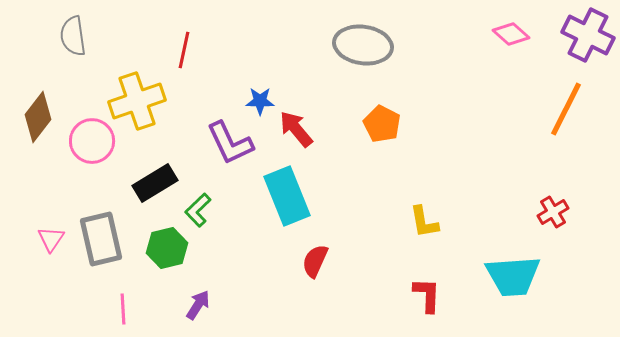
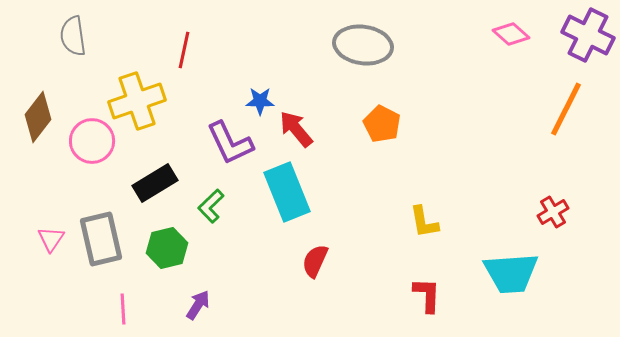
cyan rectangle: moved 4 px up
green L-shape: moved 13 px right, 4 px up
cyan trapezoid: moved 2 px left, 3 px up
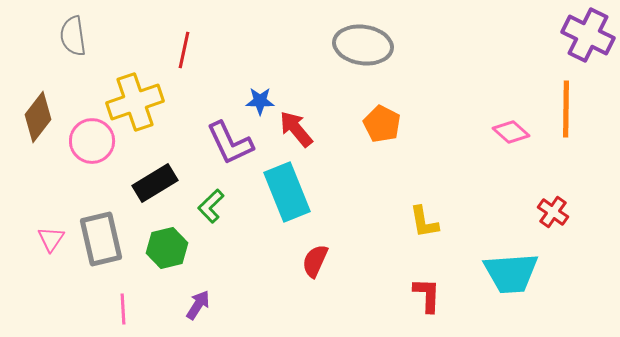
pink diamond: moved 98 px down
yellow cross: moved 2 px left, 1 px down
orange line: rotated 26 degrees counterclockwise
red cross: rotated 24 degrees counterclockwise
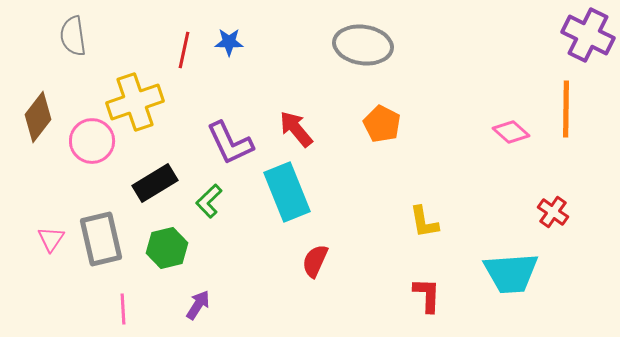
blue star: moved 31 px left, 59 px up
green L-shape: moved 2 px left, 5 px up
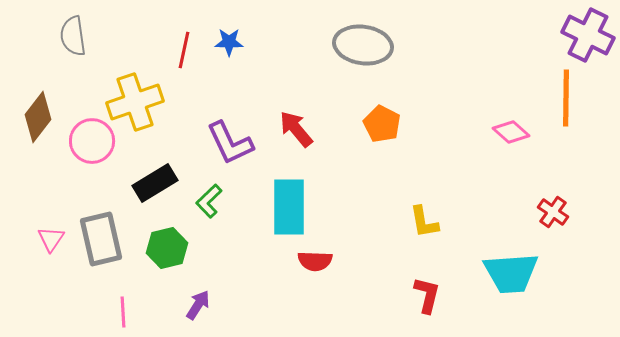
orange line: moved 11 px up
cyan rectangle: moved 2 px right, 15 px down; rotated 22 degrees clockwise
red semicircle: rotated 112 degrees counterclockwise
red L-shape: rotated 12 degrees clockwise
pink line: moved 3 px down
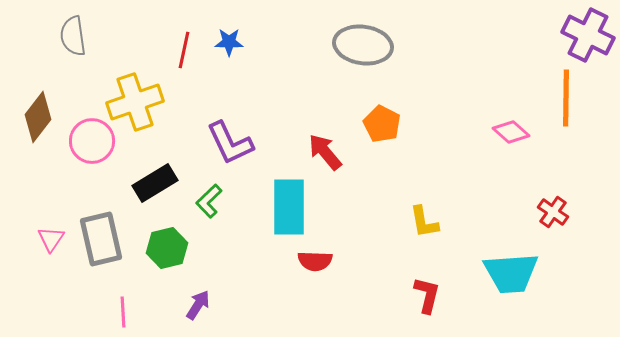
red arrow: moved 29 px right, 23 px down
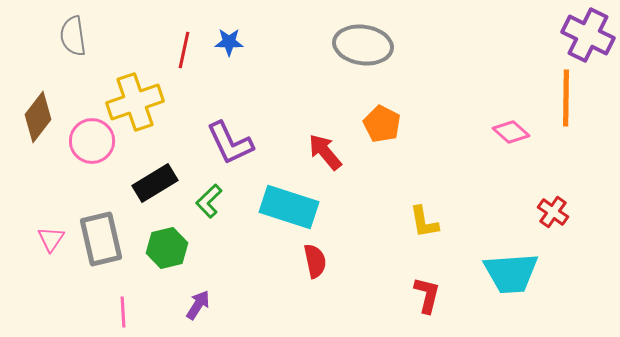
cyan rectangle: rotated 72 degrees counterclockwise
red semicircle: rotated 104 degrees counterclockwise
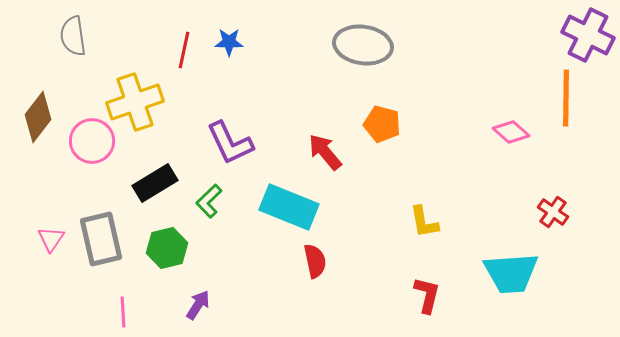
orange pentagon: rotated 12 degrees counterclockwise
cyan rectangle: rotated 4 degrees clockwise
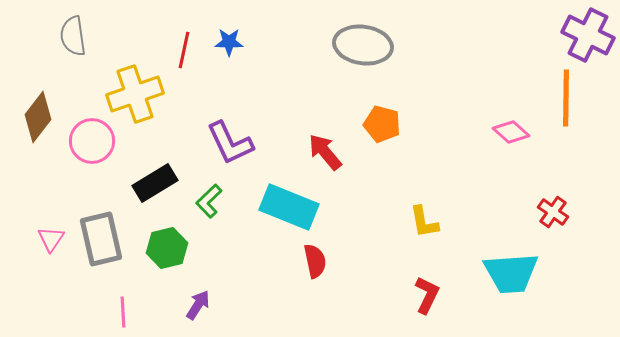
yellow cross: moved 8 px up
red L-shape: rotated 12 degrees clockwise
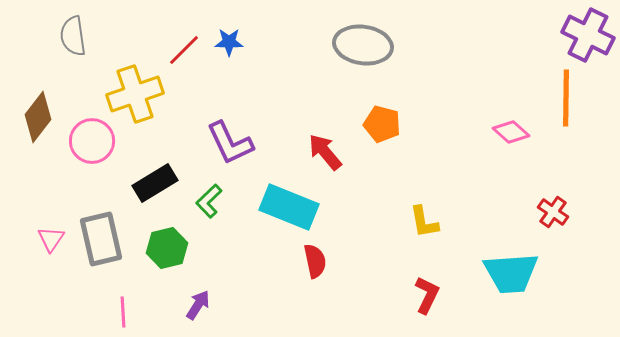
red line: rotated 33 degrees clockwise
